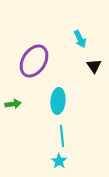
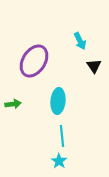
cyan arrow: moved 2 px down
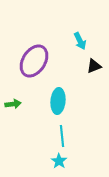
black triangle: rotated 42 degrees clockwise
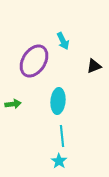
cyan arrow: moved 17 px left
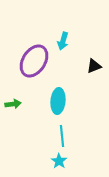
cyan arrow: rotated 42 degrees clockwise
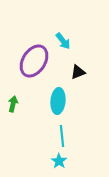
cyan arrow: rotated 54 degrees counterclockwise
black triangle: moved 16 px left, 6 px down
green arrow: rotated 70 degrees counterclockwise
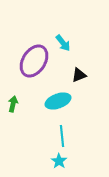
cyan arrow: moved 2 px down
black triangle: moved 1 px right, 3 px down
cyan ellipse: rotated 65 degrees clockwise
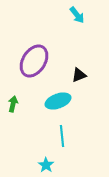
cyan arrow: moved 14 px right, 28 px up
cyan star: moved 13 px left, 4 px down
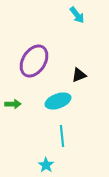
green arrow: rotated 77 degrees clockwise
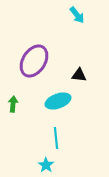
black triangle: rotated 28 degrees clockwise
green arrow: rotated 84 degrees counterclockwise
cyan line: moved 6 px left, 2 px down
